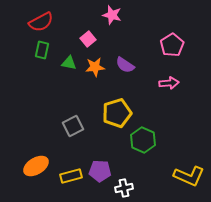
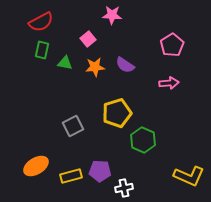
pink star: rotated 12 degrees counterclockwise
green triangle: moved 4 px left
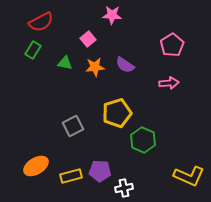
green rectangle: moved 9 px left; rotated 18 degrees clockwise
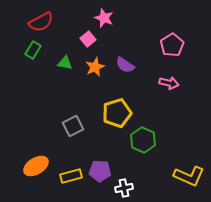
pink star: moved 8 px left, 3 px down; rotated 18 degrees clockwise
orange star: rotated 18 degrees counterclockwise
pink arrow: rotated 18 degrees clockwise
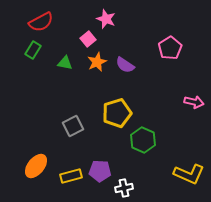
pink star: moved 2 px right, 1 px down
pink pentagon: moved 2 px left, 3 px down
orange star: moved 2 px right, 5 px up
pink arrow: moved 25 px right, 19 px down
orange ellipse: rotated 20 degrees counterclockwise
yellow L-shape: moved 2 px up
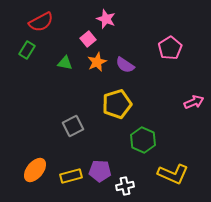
green rectangle: moved 6 px left
pink arrow: rotated 36 degrees counterclockwise
yellow pentagon: moved 9 px up
orange ellipse: moved 1 px left, 4 px down
yellow L-shape: moved 16 px left
white cross: moved 1 px right, 2 px up
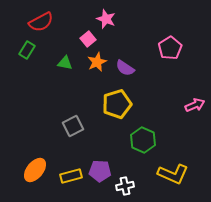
purple semicircle: moved 3 px down
pink arrow: moved 1 px right, 3 px down
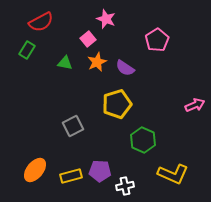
pink pentagon: moved 13 px left, 8 px up
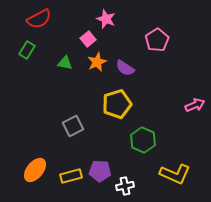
red semicircle: moved 2 px left, 3 px up
yellow L-shape: moved 2 px right
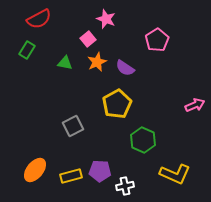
yellow pentagon: rotated 12 degrees counterclockwise
